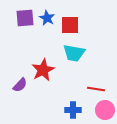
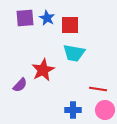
red line: moved 2 px right
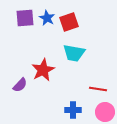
red square: moved 1 px left, 3 px up; rotated 18 degrees counterclockwise
pink circle: moved 2 px down
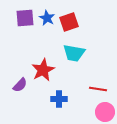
blue cross: moved 14 px left, 11 px up
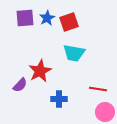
blue star: rotated 14 degrees clockwise
red star: moved 3 px left, 1 px down
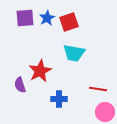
purple semicircle: rotated 119 degrees clockwise
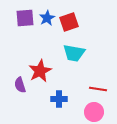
pink circle: moved 11 px left
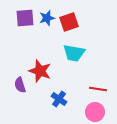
blue star: rotated 14 degrees clockwise
red star: rotated 25 degrees counterclockwise
blue cross: rotated 35 degrees clockwise
pink circle: moved 1 px right
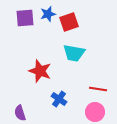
blue star: moved 1 px right, 4 px up
purple semicircle: moved 28 px down
